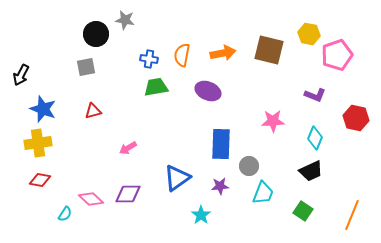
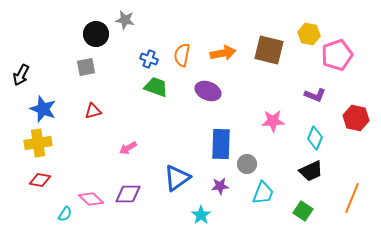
blue cross: rotated 12 degrees clockwise
green trapezoid: rotated 30 degrees clockwise
gray circle: moved 2 px left, 2 px up
orange line: moved 17 px up
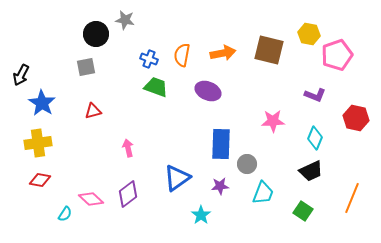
blue star: moved 1 px left, 6 px up; rotated 12 degrees clockwise
pink arrow: rotated 108 degrees clockwise
purple diamond: rotated 36 degrees counterclockwise
